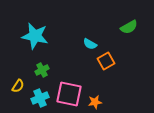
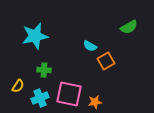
cyan star: rotated 24 degrees counterclockwise
cyan semicircle: moved 2 px down
green cross: moved 2 px right; rotated 32 degrees clockwise
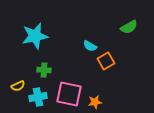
yellow semicircle: rotated 32 degrees clockwise
cyan cross: moved 2 px left, 1 px up; rotated 12 degrees clockwise
